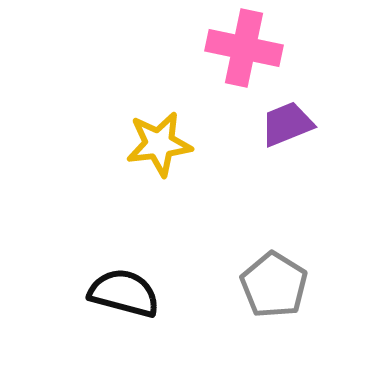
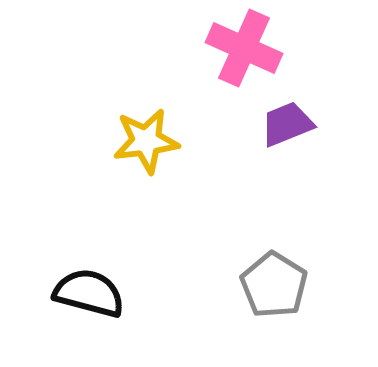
pink cross: rotated 12 degrees clockwise
yellow star: moved 13 px left, 3 px up
black semicircle: moved 35 px left
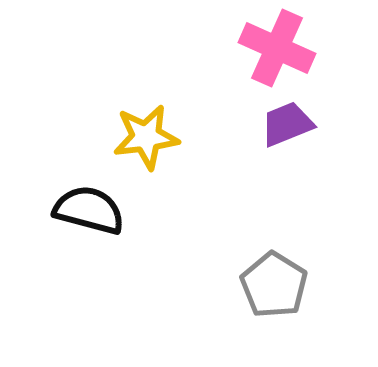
pink cross: moved 33 px right
yellow star: moved 4 px up
black semicircle: moved 83 px up
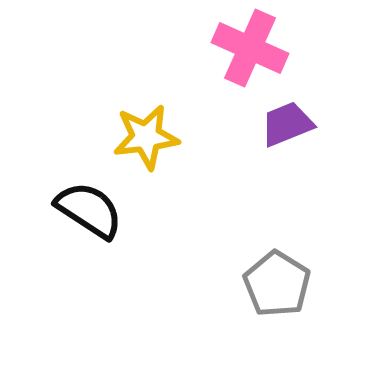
pink cross: moved 27 px left
black semicircle: rotated 18 degrees clockwise
gray pentagon: moved 3 px right, 1 px up
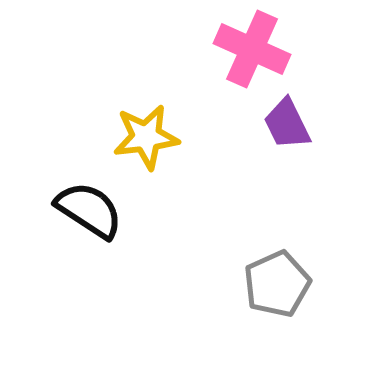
pink cross: moved 2 px right, 1 px down
purple trapezoid: rotated 94 degrees counterclockwise
gray pentagon: rotated 16 degrees clockwise
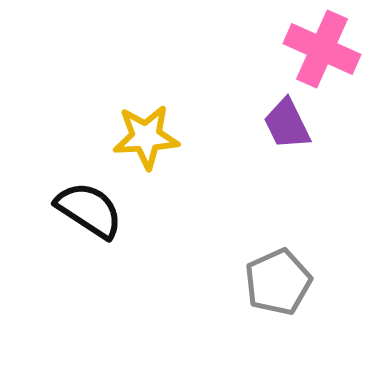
pink cross: moved 70 px right
yellow star: rotated 4 degrees clockwise
gray pentagon: moved 1 px right, 2 px up
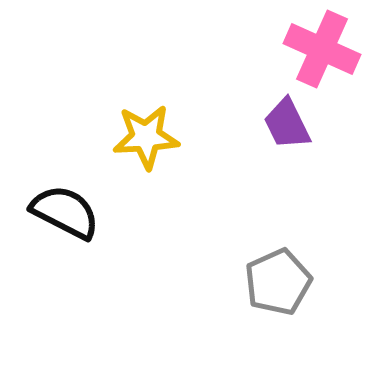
black semicircle: moved 24 px left, 2 px down; rotated 6 degrees counterclockwise
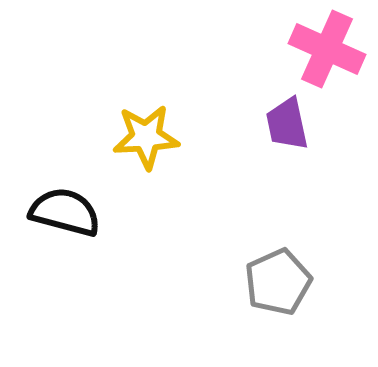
pink cross: moved 5 px right
purple trapezoid: rotated 14 degrees clockwise
black semicircle: rotated 12 degrees counterclockwise
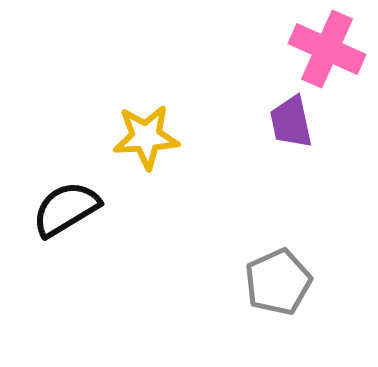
purple trapezoid: moved 4 px right, 2 px up
black semicircle: moved 1 px right, 3 px up; rotated 46 degrees counterclockwise
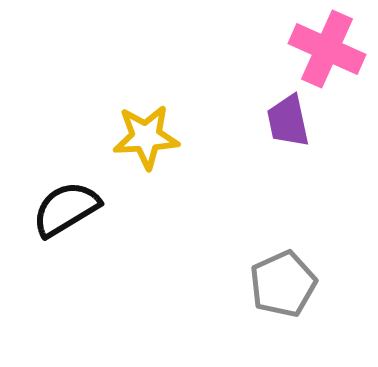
purple trapezoid: moved 3 px left, 1 px up
gray pentagon: moved 5 px right, 2 px down
